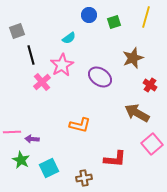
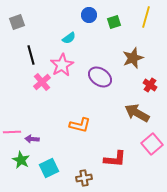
gray square: moved 9 px up
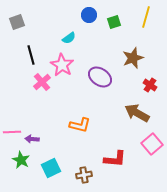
pink star: rotated 10 degrees counterclockwise
cyan square: moved 2 px right
brown cross: moved 3 px up
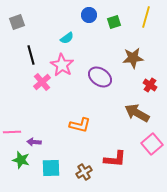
cyan semicircle: moved 2 px left
brown star: rotated 15 degrees clockwise
purple arrow: moved 2 px right, 3 px down
green star: rotated 12 degrees counterclockwise
cyan square: rotated 24 degrees clockwise
brown cross: moved 3 px up; rotated 21 degrees counterclockwise
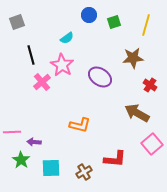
yellow line: moved 8 px down
green star: rotated 18 degrees clockwise
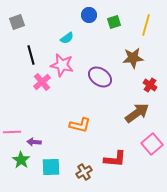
pink star: rotated 20 degrees counterclockwise
brown arrow: rotated 115 degrees clockwise
cyan square: moved 1 px up
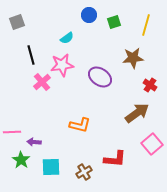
pink star: rotated 20 degrees counterclockwise
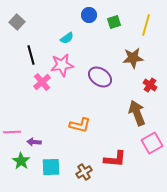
gray square: rotated 28 degrees counterclockwise
brown arrow: rotated 75 degrees counterclockwise
pink square: moved 1 px up; rotated 10 degrees clockwise
green star: moved 1 px down
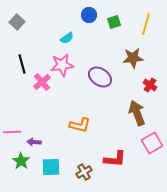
yellow line: moved 1 px up
black line: moved 9 px left, 9 px down
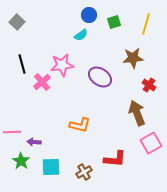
cyan semicircle: moved 14 px right, 3 px up
red cross: moved 1 px left
pink square: moved 1 px left
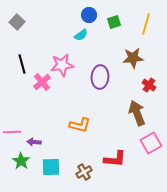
purple ellipse: rotated 60 degrees clockwise
